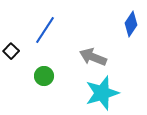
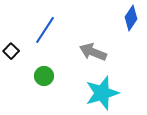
blue diamond: moved 6 px up
gray arrow: moved 5 px up
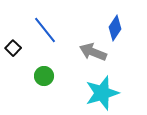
blue diamond: moved 16 px left, 10 px down
blue line: rotated 72 degrees counterclockwise
black square: moved 2 px right, 3 px up
